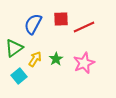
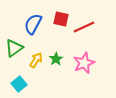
red square: rotated 14 degrees clockwise
yellow arrow: moved 1 px right, 1 px down
cyan square: moved 8 px down
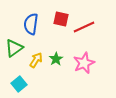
blue semicircle: moved 2 px left; rotated 20 degrees counterclockwise
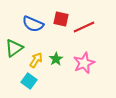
blue semicircle: moved 2 px right; rotated 75 degrees counterclockwise
cyan square: moved 10 px right, 3 px up; rotated 14 degrees counterclockwise
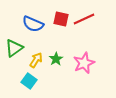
red line: moved 8 px up
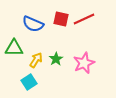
green triangle: rotated 36 degrees clockwise
cyan square: moved 1 px down; rotated 21 degrees clockwise
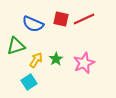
green triangle: moved 2 px right, 2 px up; rotated 18 degrees counterclockwise
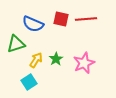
red line: moved 2 px right; rotated 20 degrees clockwise
green triangle: moved 2 px up
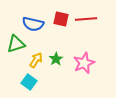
blue semicircle: rotated 10 degrees counterclockwise
cyan square: rotated 21 degrees counterclockwise
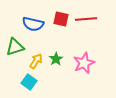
green triangle: moved 1 px left, 3 px down
yellow arrow: moved 1 px down
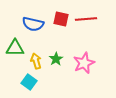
green triangle: moved 1 px down; rotated 18 degrees clockwise
yellow arrow: rotated 49 degrees counterclockwise
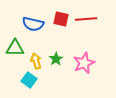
cyan square: moved 2 px up
